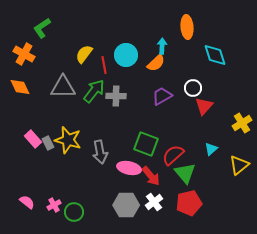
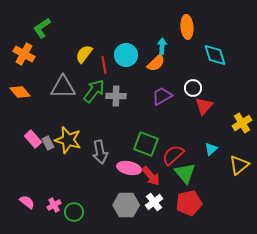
orange diamond: moved 5 px down; rotated 15 degrees counterclockwise
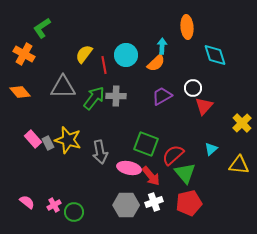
green arrow: moved 7 px down
yellow cross: rotated 12 degrees counterclockwise
yellow triangle: rotated 45 degrees clockwise
white cross: rotated 18 degrees clockwise
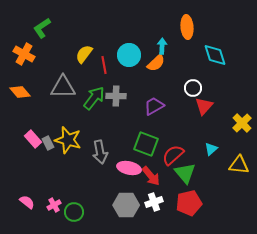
cyan circle: moved 3 px right
purple trapezoid: moved 8 px left, 10 px down
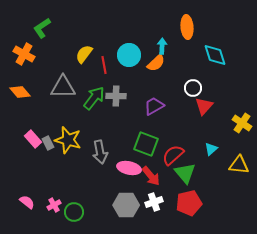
yellow cross: rotated 12 degrees counterclockwise
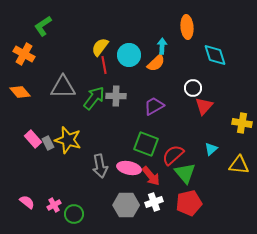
green L-shape: moved 1 px right, 2 px up
yellow semicircle: moved 16 px right, 7 px up
yellow cross: rotated 24 degrees counterclockwise
gray arrow: moved 14 px down
green circle: moved 2 px down
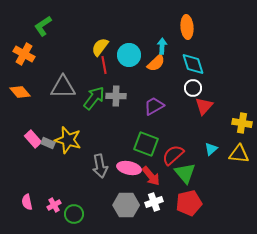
cyan diamond: moved 22 px left, 9 px down
gray rectangle: rotated 40 degrees counterclockwise
yellow triangle: moved 11 px up
pink semicircle: rotated 140 degrees counterclockwise
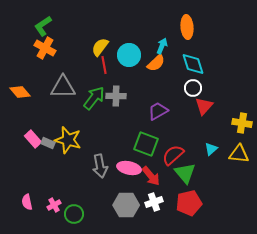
cyan arrow: rotated 21 degrees clockwise
orange cross: moved 21 px right, 6 px up
purple trapezoid: moved 4 px right, 5 px down
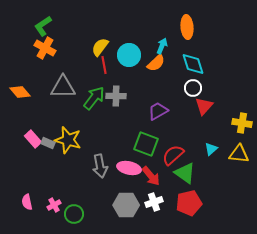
green triangle: rotated 15 degrees counterclockwise
